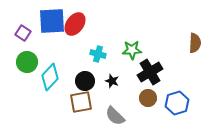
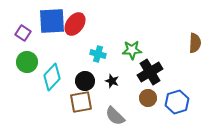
cyan diamond: moved 2 px right
blue hexagon: moved 1 px up
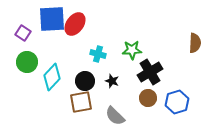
blue square: moved 2 px up
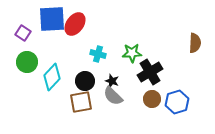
green star: moved 3 px down
brown circle: moved 4 px right, 1 px down
gray semicircle: moved 2 px left, 20 px up
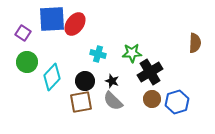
gray semicircle: moved 5 px down
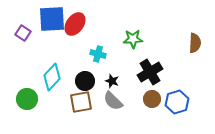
green star: moved 1 px right, 14 px up
green circle: moved 37 px down
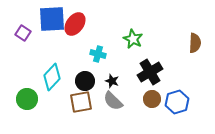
green star: rotated 30 degrees clockwise
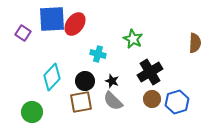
green circle: moved 5 px right, 13 px down
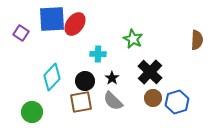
purple square: moved 2 px left
brown semicircle: moved 2 px right, 3 px up
cyan cross: rotated 14 degrees counterclockwise
black cross: rotated 15 degrees counterclockwise
black star: moved 3 px up; rotated 16 degrees clockwise
brown circle: moved 1 px right, 1 px up
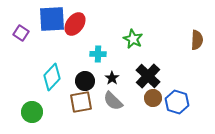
black cross: moved 2 px left, 4 px down
blue hexagon: rotated 25 degrees counterclockwise
